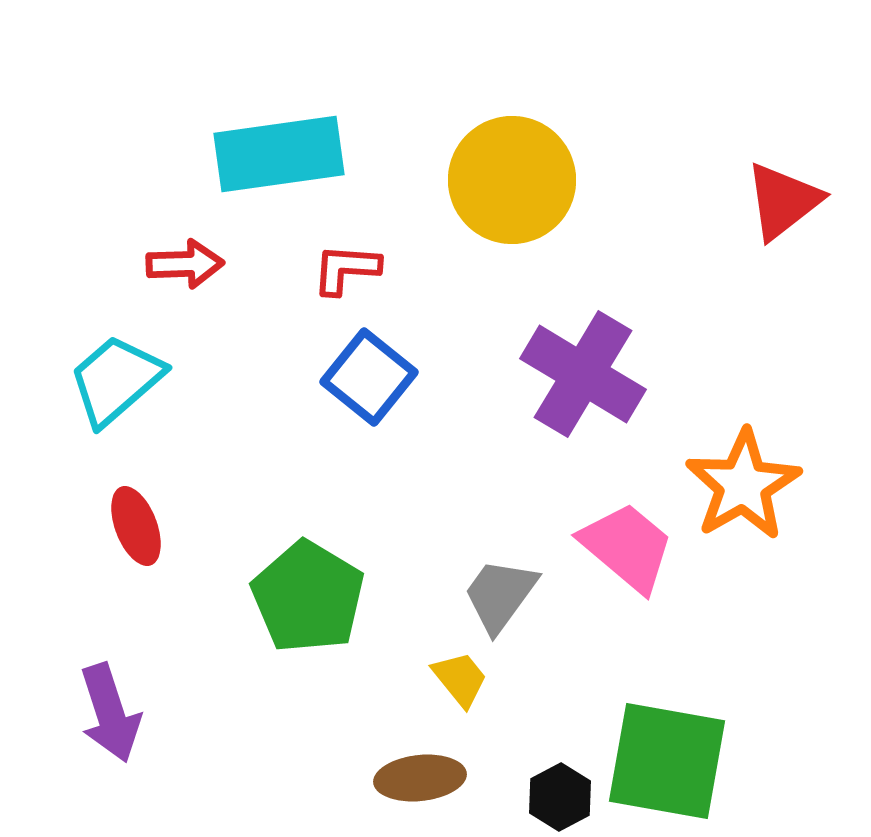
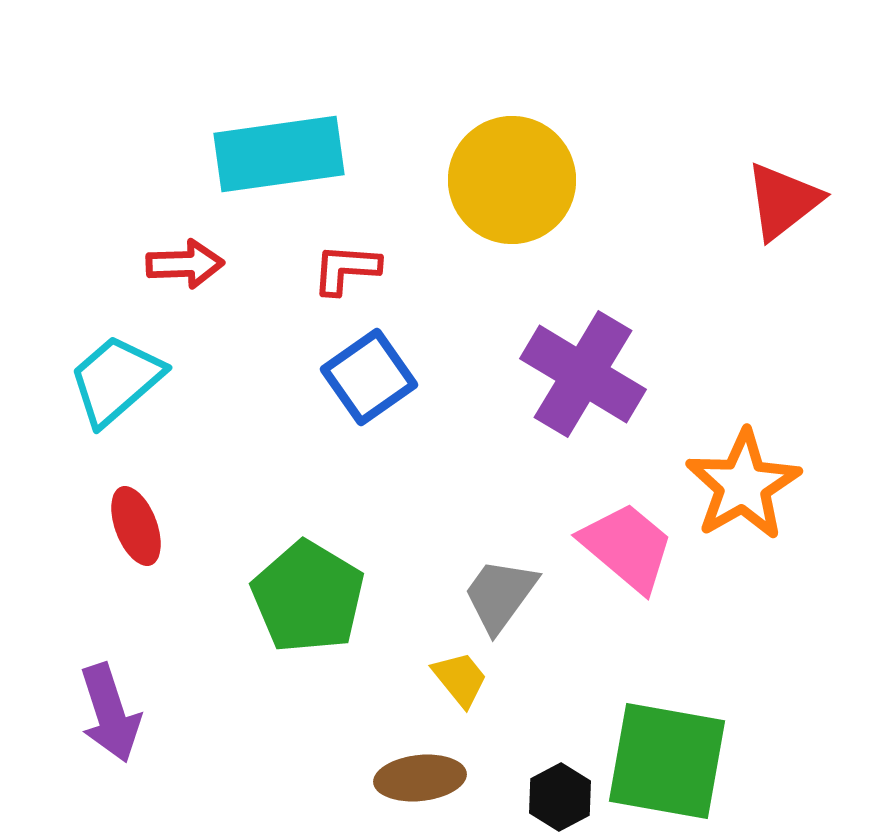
blue square: rotated 16 degrees clockwise
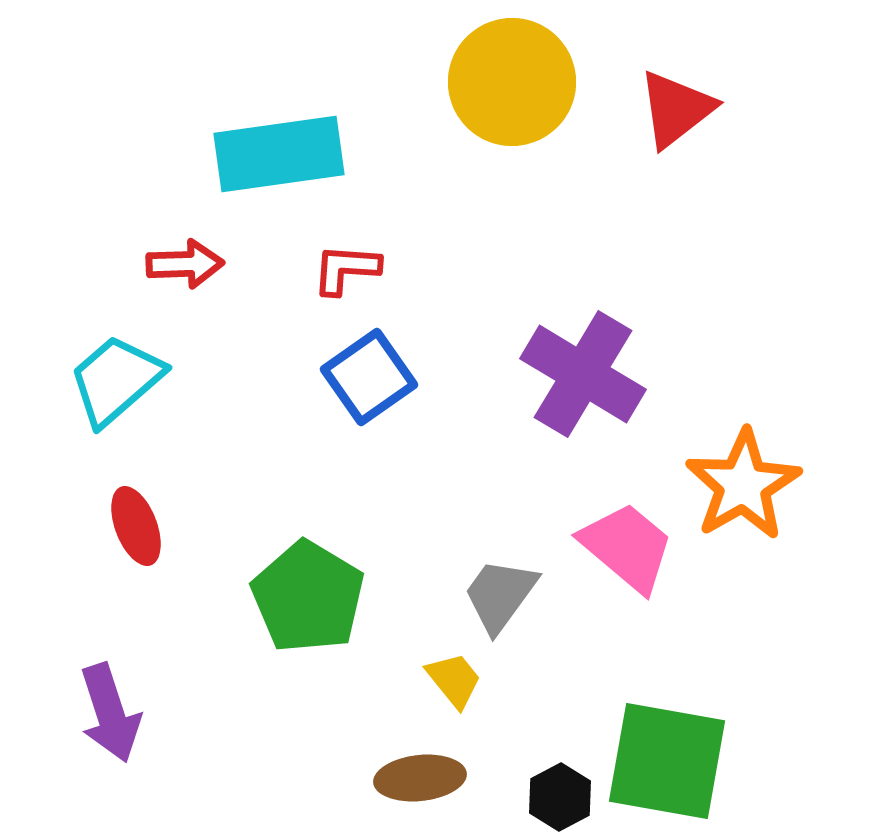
yellow circle: moved 98 px up
red triangle: moved 107 px left, 92 px up
yellow trapezoid: moved 6 px left, 1 px down
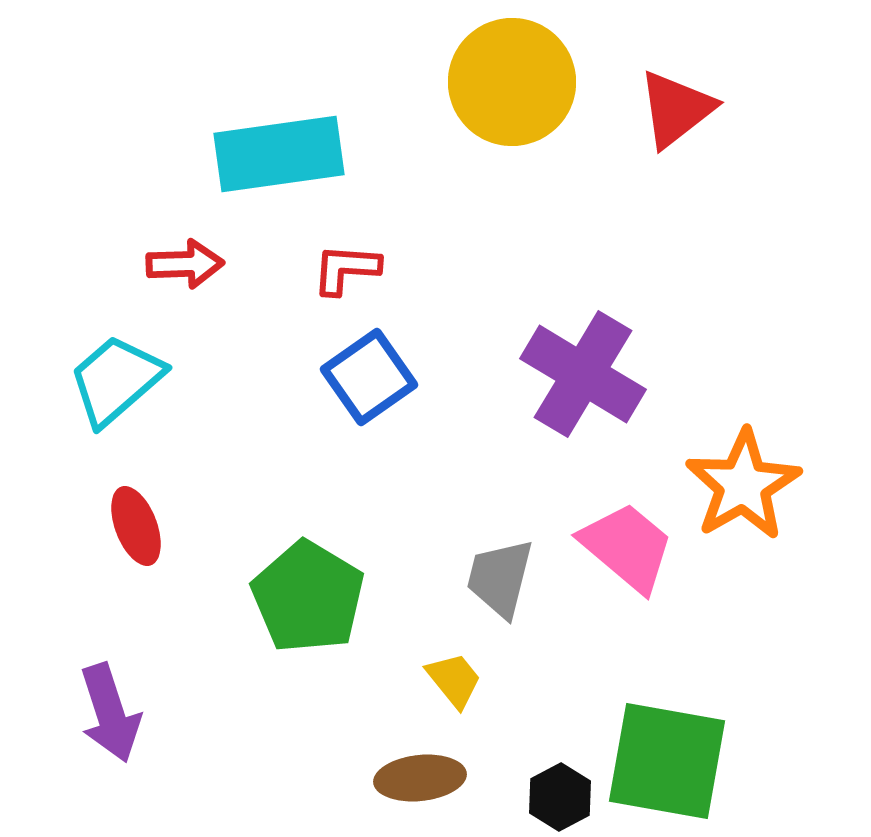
gray trapezoid: moved 17 px up; rotated 22 degrees counterclockwise
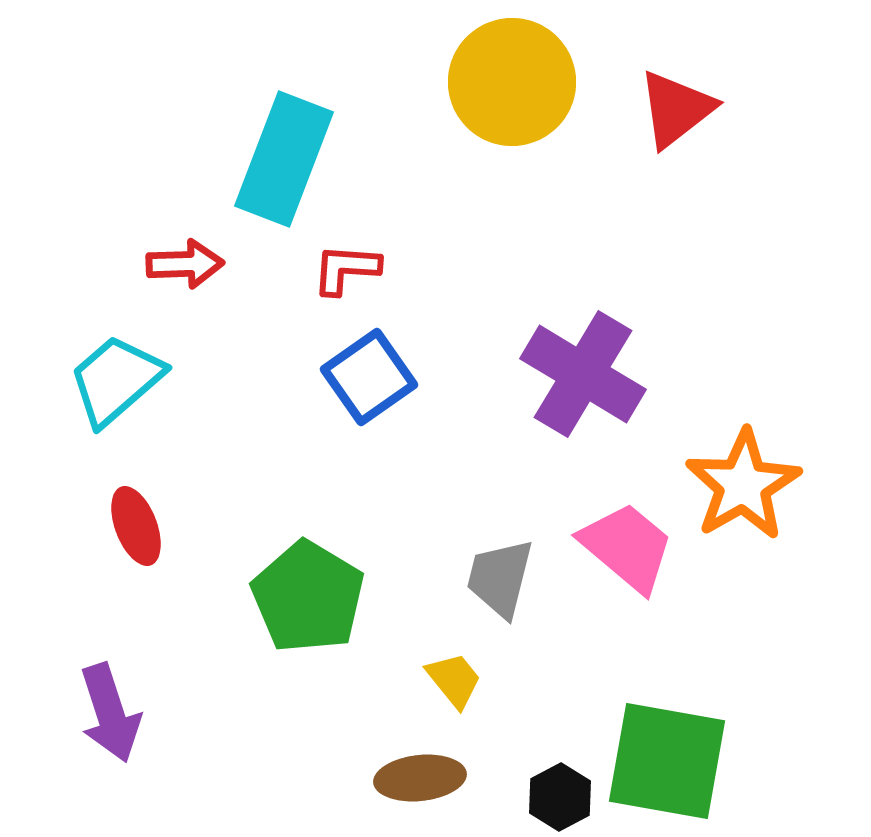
cyan rectangle: moved 5 px right, 5 px down; rotated 61 degrees counterclockwise
